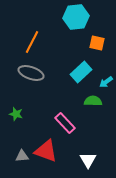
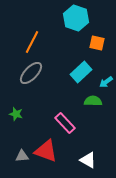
cyan hexagon: moved 1 px down; rotated 25 degrees clockwise
gray ellipse: rotated 65 degrees counterclockwise
white triangle: rotated 30 degrees counterclockwise
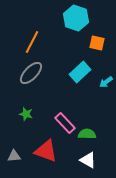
cyan rectangle: moved 1 px left
green semicircle: moved 6 px left, 33 px down
green star: moved 10 px right
gray triangle: moved 8 px left
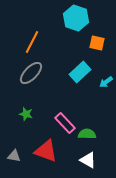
gray triangle: rotated 16 degrees clockwise
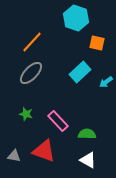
orange line: rotated 15 degrees clockwise
pink rectangle: moved 7 px left, 2 px up
red triangle: moved 2 px left
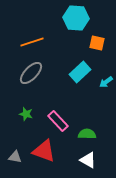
cyan hexagon: rotated 15 degrees counterclockwise
orange line: rotated 30 degrees clockwise
gray triangle: moved 1 px right, 1 px down
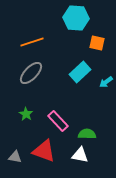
green star: rotated 16 degrees clockwise
white triangle: moved 8 px left, 5 px up; rotated 18 degrees counterclockwise
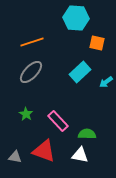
gray ellipse: moved 1 px up
